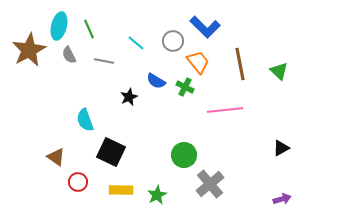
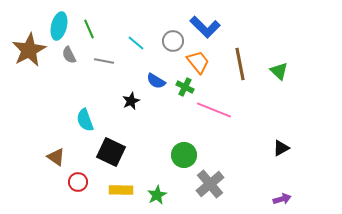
black star: moved 2 px right, 4 px down
pink line: moved 11 px left; rotated 28 degrees clockwise
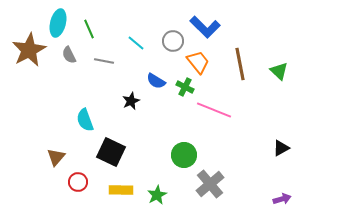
cyan ellipse: moved 1 px left, 3 px up
brown triangle: rotated 36 degrees clockwise
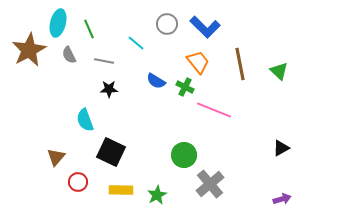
gray circle: moved 6 px left, 17 px up
black star: moved 22 px left, 12 px up; rotated 24 degrees clockwise
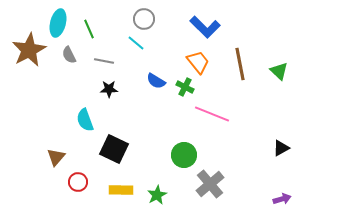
gray circle: moved 23 px left, 5 px up
pink line: moved 2 px left, 4 px down
black square: moved 3 px right, 3 px up
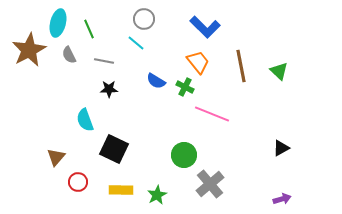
brown line: moved 1 px right, 2 px down
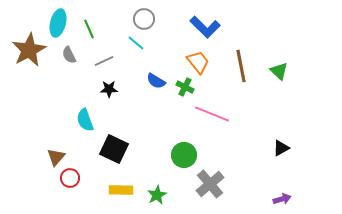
gray line: rotated 36 degrees counterclockwise
red circle: moved 8 px left, 4 px up
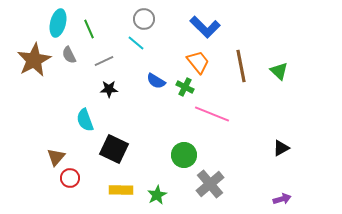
brown star: moved 5 px right, 10 px down
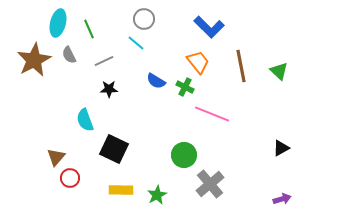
blue L-shape: moved 4 px right
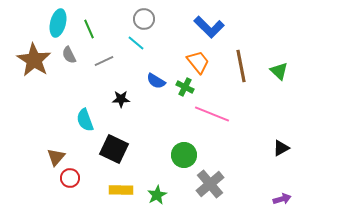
brown star: rotated 12 degrees counterclockwise
black star: moved 12 px right, 10 px down
